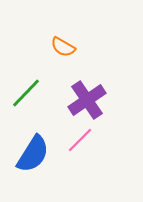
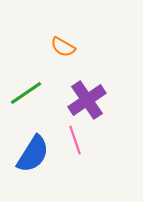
green line: rotated 12 degrees clockwise
pink line: moved 5 px left; rotated 64 degrees counterclockwise
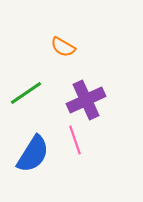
purple cross: moved 1 px left; rotated 9 degrees clockwise
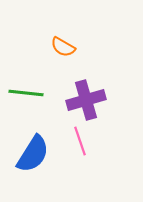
green line: rotated 40 degrees clockwise
purple cross: rotated 9 degrees clockwise
pink line: moved 5 px right, 1 px down
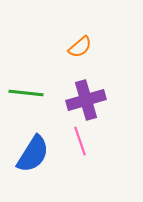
orange semicircle: moved 17 px right; rotated 70 degrees counterclockwise
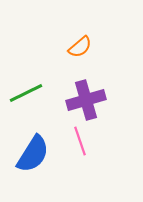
green line: rotated 32 degrees counterclockwise
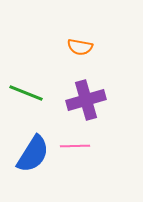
orange semicircle: rotated 50 degrees clockwise
green line: rotated 48 degrees clockwise
pink line: moved 5 px left, 5 px down; rotated 72 degrees counterclockwise
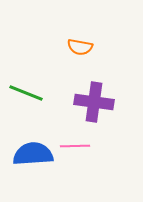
purple cross: moved 8 px right, 2 px down; rotated 24 degrees clockwise
blue semicircle: rotated 126 degrees counterclockwise
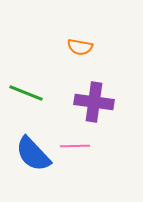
blue semicircle: rotated 129 degrees counterclockwise
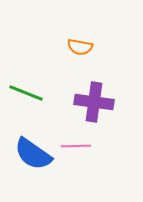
pink line: moved 1 px right
blue semicircle: rotated 12 degrees counterclockwise
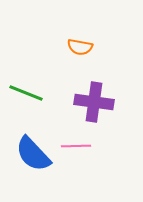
blue semicircle: rotated 12 degrees clockwise
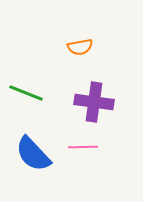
orange semicircle: rotated 20 degrees counterclockwise
pink line: moved 7 px right, 1 px down
